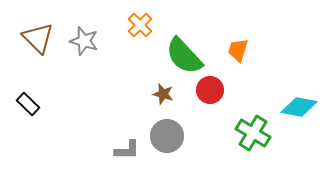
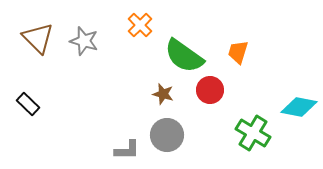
orange trapezoid: moved 2 px down
green semicircle: rotated 12 degrees counterclockwise
gray circle: moved 1 px up
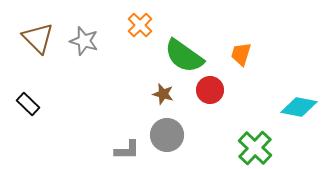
orange trapezoid: moved 3 px right, 2 px down
green cross: moved 2 px right, 15 px down; rotated 12 degrees clockwise
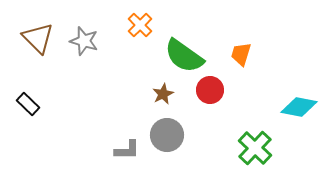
brown star: rotated 30 degrees clockwise
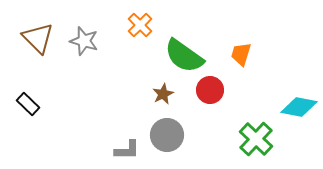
green cross: moved 1 px right, 9 px up
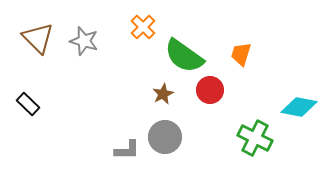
orange cross: moved 3 px right, 2 px down
gray circle: moved 2 px left, 2 px down
green cross: moved 1 px left, 1 px up; rotated 16 degrees counterclockwise
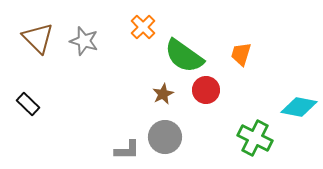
red circle: moved 4 px left
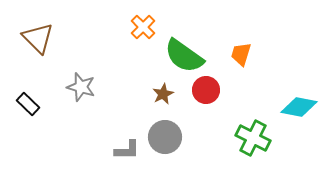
gray star: moved 3 px left, 46 px down
green cross: moved 2 px left
